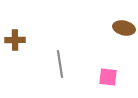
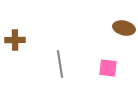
pink square: moved 9 px up
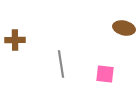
gray line: moved 1 px right
pink square: moved 3 px left, 6 px down
